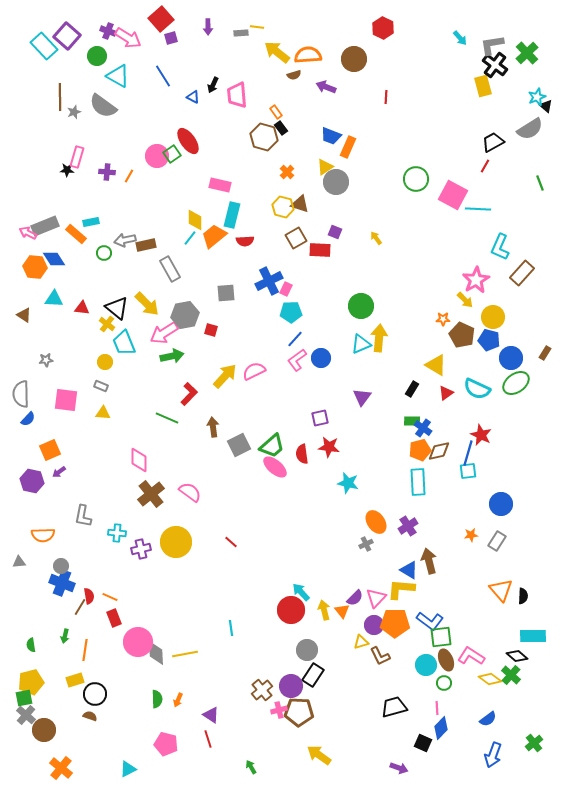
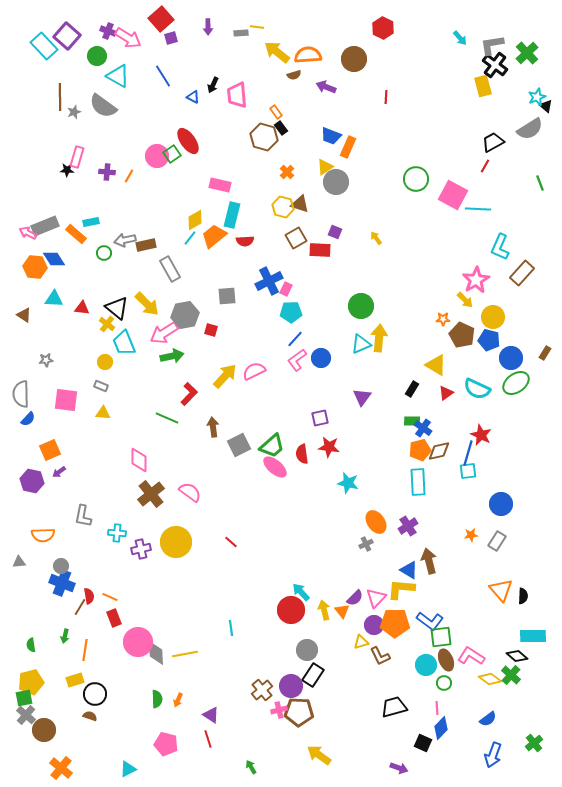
yellow diamond at (195, 220): rotated 60 degrees clockwise
gray square at (226, 293): moved 1 px right, 3 px down
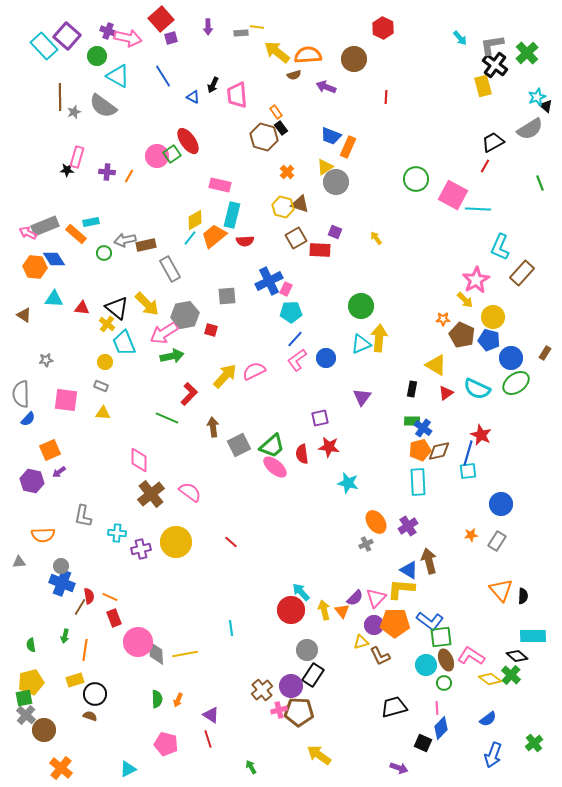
pink arrow at (128, 38): rotated 20 degrees counterclockwise
blue circle at (321, 358): moved 5 px right
black rectangle at (412, 389): rotated 21 degrees counterclockwise
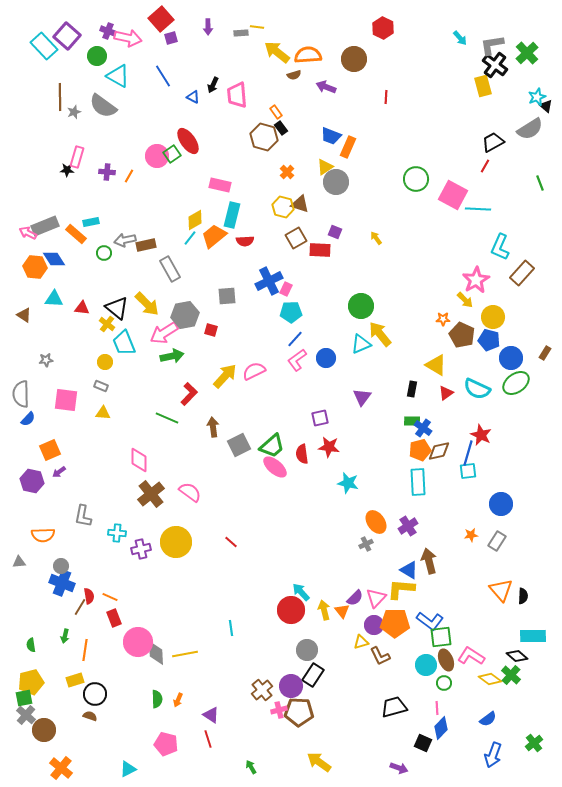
yellow arrow at (379, 338): moved 1 px right, 4 px up; rotated 44 degrees counterclockwise
yellow arrow at (319, 755): moved 7 px down
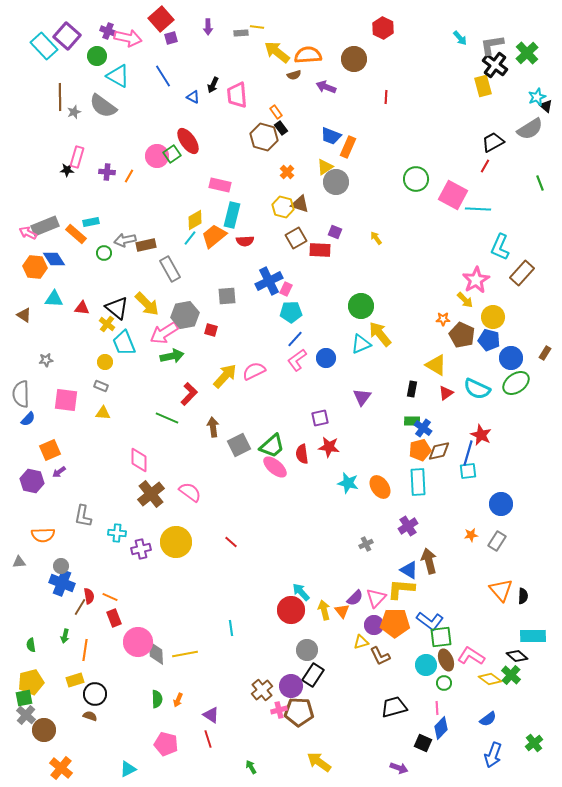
orange ellipse at (376, 522): moved 4 px right, 35 px up
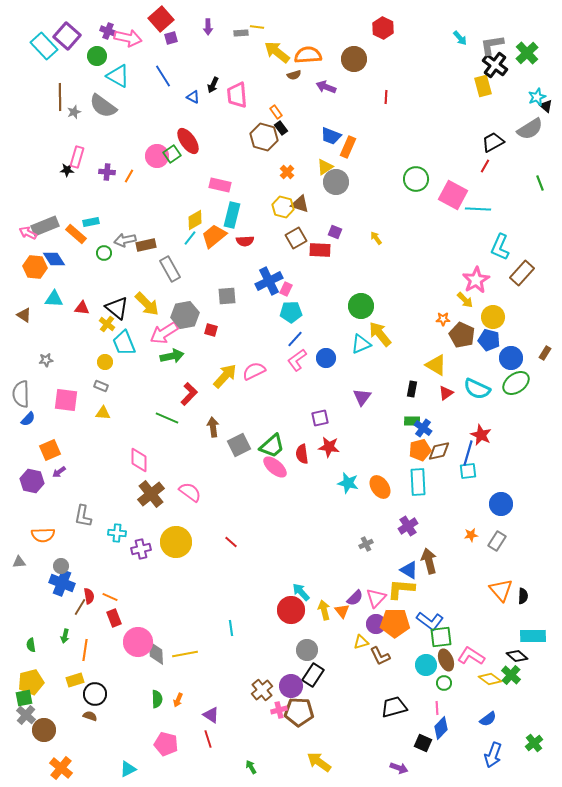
purple circle at (374, 625): moved 2 px right, 1 px up
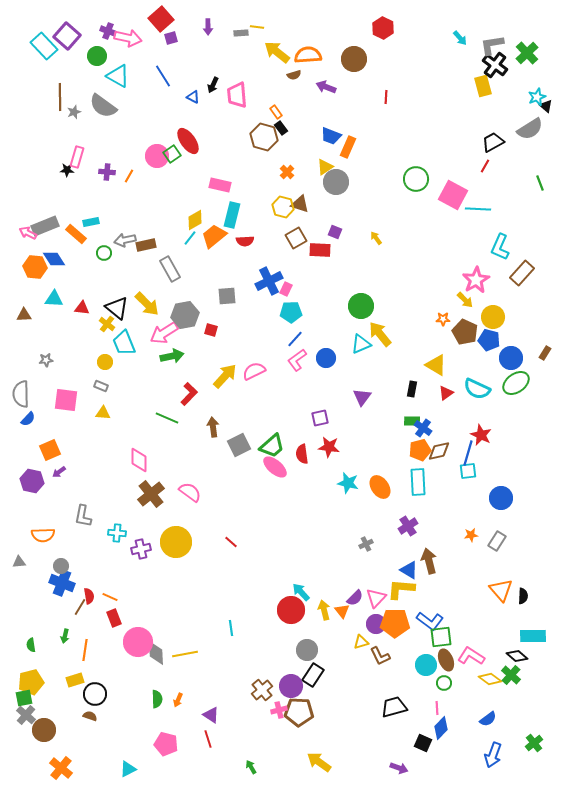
brown triangle at (24, 315): rotated 35 degrees counterclockwise
brown pentagon at (462, 335): moved 3 px right, 3 px up
blue circle at (501, 504): moved 6 px up
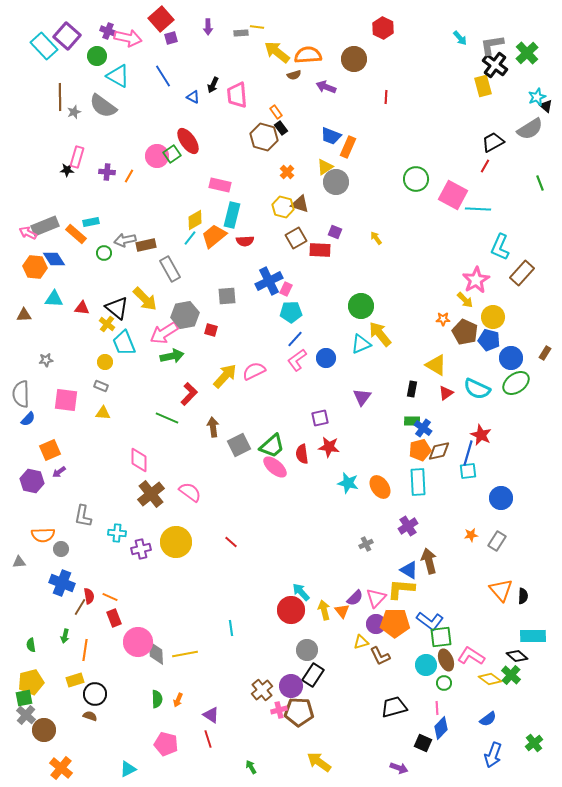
yellow arrow at (147, 304): moved 2 px left, 5 px up
gray circle at (61, 566): moved 17 px up
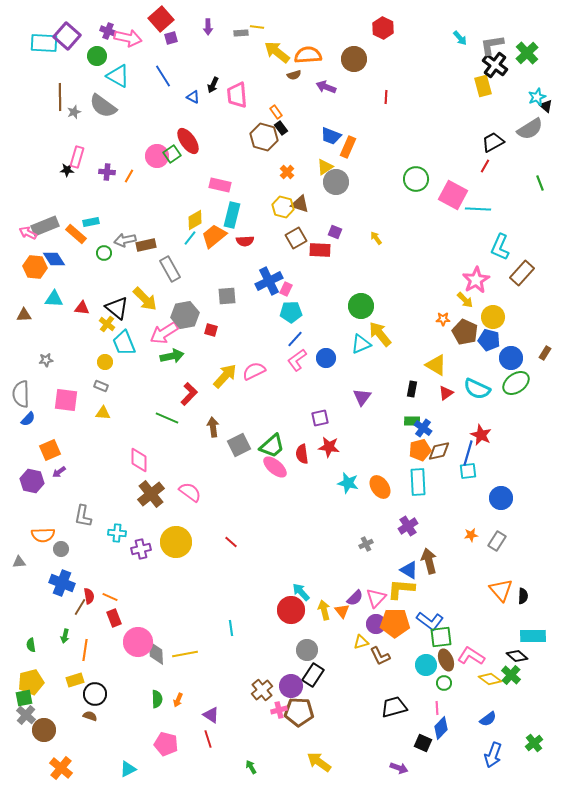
cyan rectangle at (44, 46): moved 3 px up; rotated 44 degrees counterclockwise
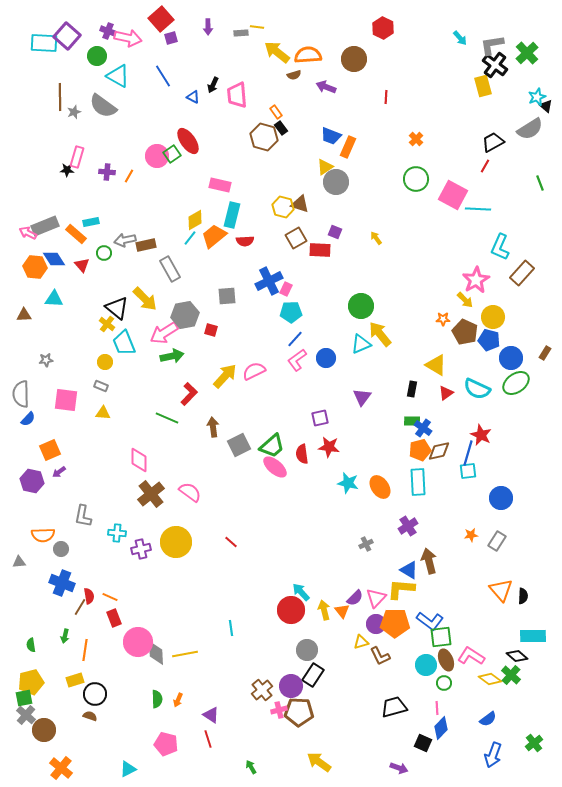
orange cross at (287, 172): moved 129 px right, 33 px up
red triangle at (82, 308): moved 43 px up; rotated 42 degrees clockwise
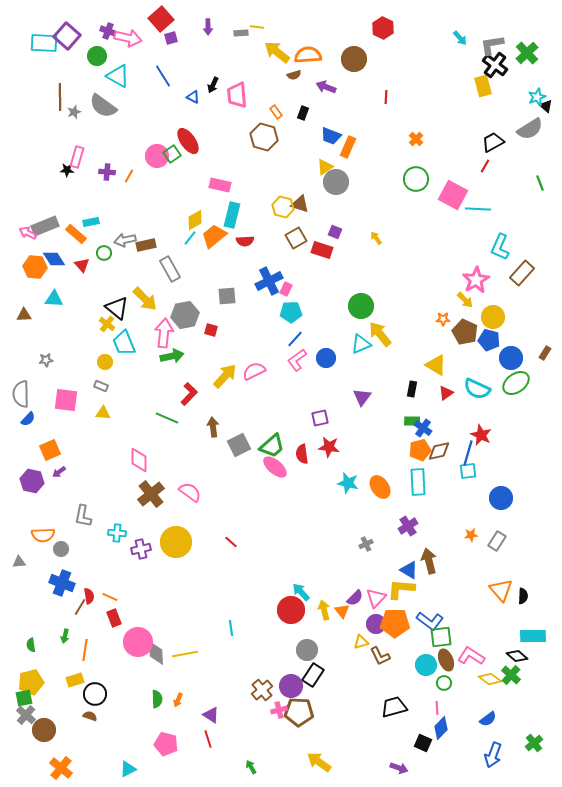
black rectangle at (281, 128): moved 22 px right, 15 px up; rotated 56 degrees clockwise
red rectangle at (320, 250): moved 2 px right; rotated 15 degrees clockwise
pink arrow at (164, 333): rotated 128 degrees clockwise
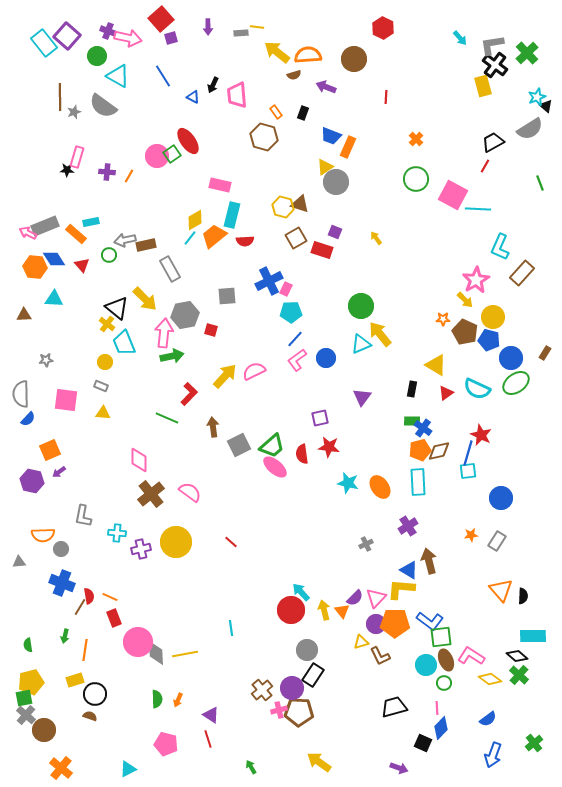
cyan rectangle at (44, 43): rotated 48 degrees clockwise
green circle at (104, 253): moved 5 px right, 2 px down
green semicircle at (31, 645): moved 3 px left
green cross at (511, 675): moved 8 px right
purple circle at (291, 686): moved 1 px right, 2 px down
